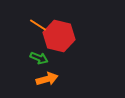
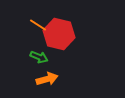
red hexagon: moved 2 px up
green arrow: moved 1 px up
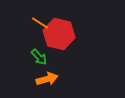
orange line: moved 2 px right, 2 px up
green arrow: rotated 24 degrees clockwise
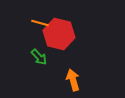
orange line: rotated 18 degrees counterclockwise
orange arrow: moved 26 px right, 1 px down; rotated 90 degrees counterclockwise
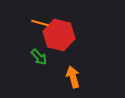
red hexagon: moved 1 px down
orange arrow: moved 3 px up
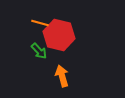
green arrow: moved 6 px up
orange arrow: moved 11 px left, 1 px up
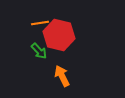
orange line: rotated 24 degrees counterclockwise
orange arrow: rotated 10 degrees counterclockwise
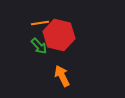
green arrow: moved 5 px up
